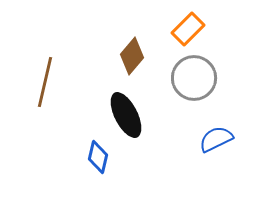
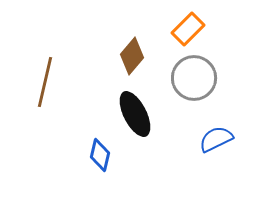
black ellipse: moved 9 px right, 1 px up
blue diamond: moved 2 px right, 2 px up
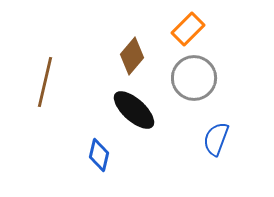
black ellipse: moved 1 px left, 4 px up; rotated 21 degrees counterclockwise
blue semicircle: rotated 44 degrees counterclockwise
blue diamond: moved 1 px left
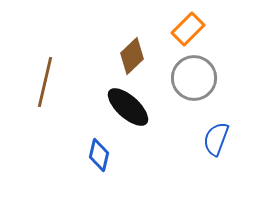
brown diamond: rotated 6 degrees clockwise
black ellipse: moved 6 px left, 3 px up
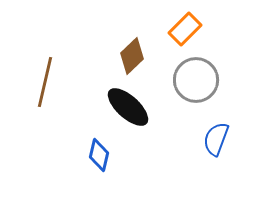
orange rectangle: moved 3 px left
gray circle: moved 2 px right, 2 px down
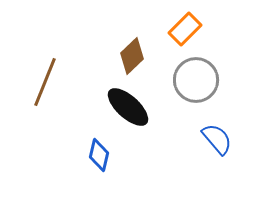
brown line: rotated 9 degrees clockwise
blue semicircle: moved 1 px right; rotated 120 degrees clockwise
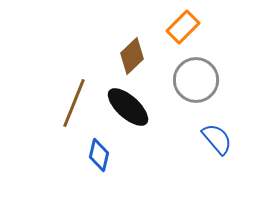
orange rectangle: moved 2 px left, 2 px up
brown line: moved 29 px right, 21 px down
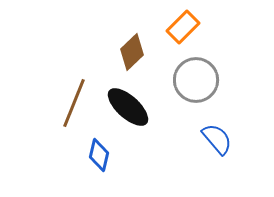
brown diamond: moved 4 px up
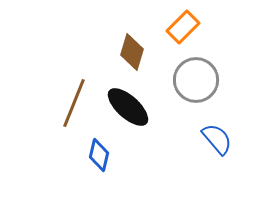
brown diamond: rotated 30 degrees counterclockwise
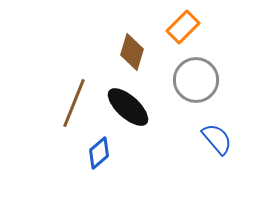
blue diamond: moved 2 px up; rotated 36 degrees clockwise
